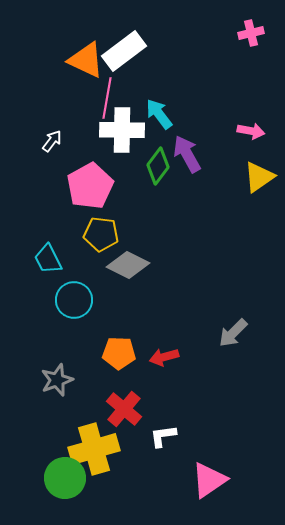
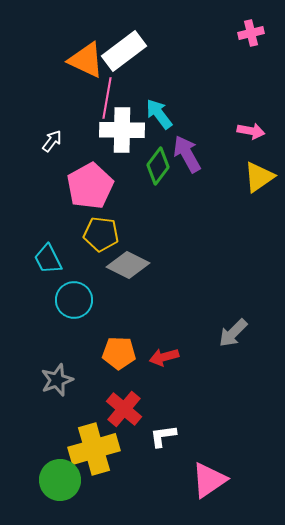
green circle: moved 5 px left, 2 px down
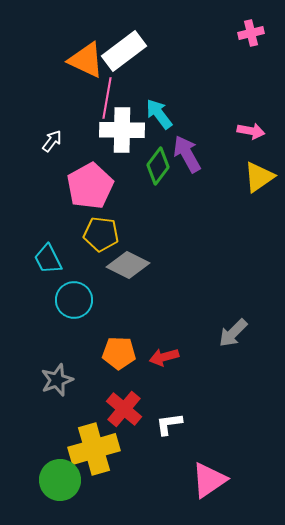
white L-shape: moved 6 px right, 12 px up
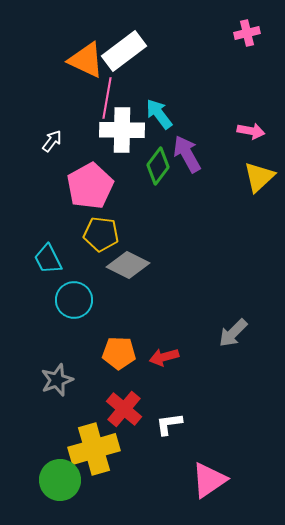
pink cross: moved 4 px left
yellow triangle: rotated 8 degrees counterclockwise
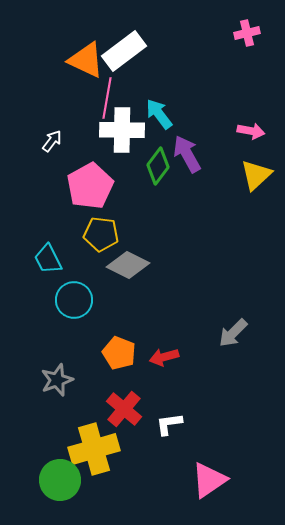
yellow triangle: moved 3 px left, 2 px up
orange pentagon: rotated 20 degrees clockwise
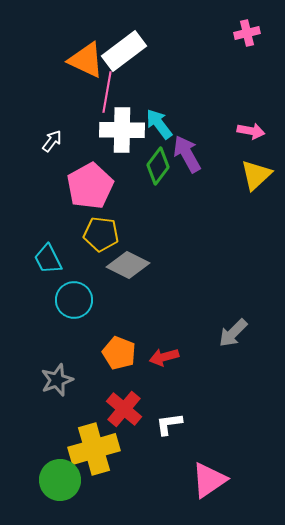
pink line: moved 6 px up
cyan arrow: moved 10 px down
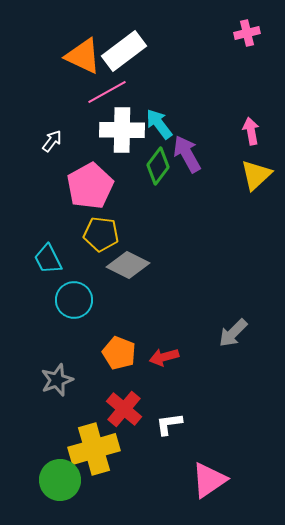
orange triangle: moved 3 px left, 4 px up
pink line: rotated 51 degrees clockwise
pink arrow: rotated 112 degrees counterclockwise
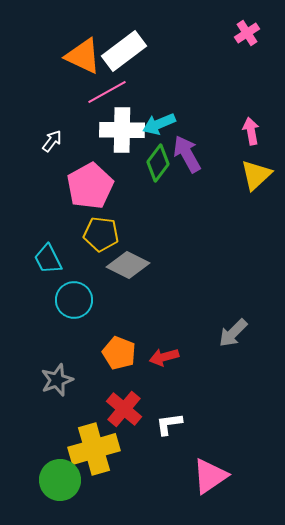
pink cross: rotated 20 degrees counterclockwise
cyan arrow: rotated 76 degrees counterclockwise
green diamond: moved 3 px up
pink triangle: moved 1 px right, 4 px up
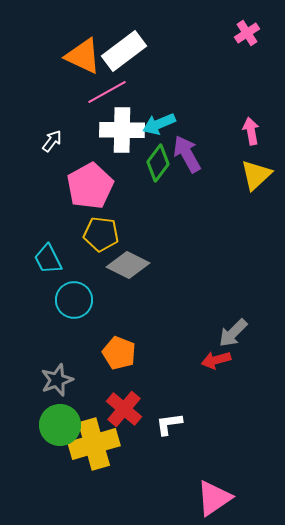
red arrow: moved 52 px right, 3 px down
yellow cross: moved 5 px up
pink triangle: moved 4 px right, 22 px down
green circle: moved 55 px up
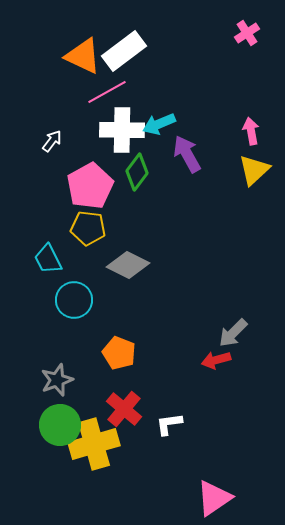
green diamond: moved 21 px left, 9 px down
yellow triangle: moved 2 px left, 5 px up
yellow pentagon: moved 13 px left, 6 px up
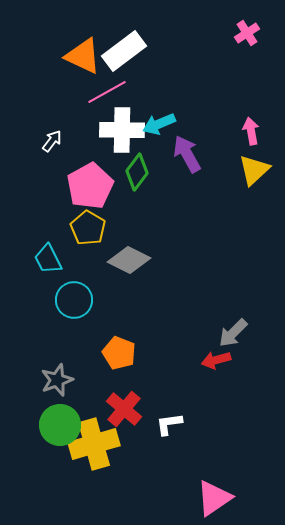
yellow pentagon: rotated 24 degrees clockwise
gray diamond: moved 1 px right, 5 px up
